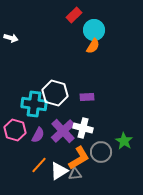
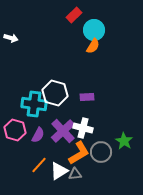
orange L-shape: moved 5 px up
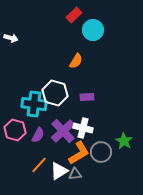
cyan circle: moved 1 px left
orange semicircle: moved 17 px left, 15 px down
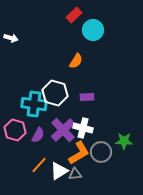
purple cross: moved 1 px up
green star: rotated 30 degrees counterclockwise
